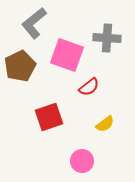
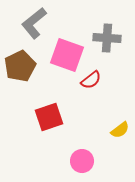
red semicircle: moved 2 px right, 7 px up
yellow semicircle: moved 15 px right, 6 px down
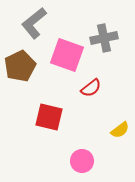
gray cross: moved 3 px left; rotated 16 degrees counterclockwise
red semicircle: moved 8 px down
red square: rotated 32 degrees clockwise
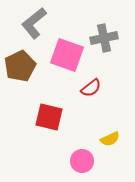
yellow semicircle: moved 10 px left, 9 px down; rotated 12 degrees clockwise
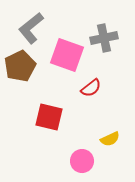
gray L-shape: moved 3 px left, 5 px down
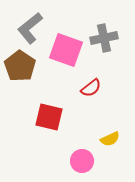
gray L-shape: moved 1 px left
pink square: moved 1 px left, 5 px up
brown pentagon: rotated 12 degrees counterclockwise
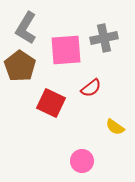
gray L-shape: moved 4 px left; rotated 20 degrees counterclockwise
pink square: rotated 24 degrees counterclockwise
red square: moved 2 px right, 14 px up; rotated 12 degrees clockwise
yellow semicircle: moved 5 px right, 12 px up; rotated 60 degrees clockwise
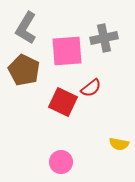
pink square: moved 1 px right, 1 px down
brown pentagon: moved 4 px right, 4 px down; rotated 8 degrees counterclockwise
red square: moved 12 px right, 1 px up
yellow semicircle: moved 4 px right, 17 px down; rotated 24 degrees counterclockwise
pink circle: moved 21 px left, 1 px down
